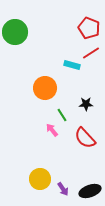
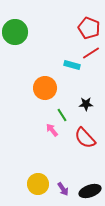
yellow circle: moved 2 px left, 5 px down
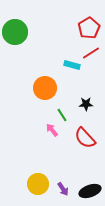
red pentagon: rotated 20 degrees clockwise
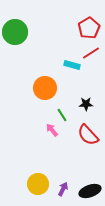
red semicircle: moved 3 px right, 3 px up
purple arrow: rotated 120 degrees counterclockwise
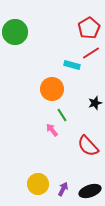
orange circle: moved 7 px right, 1 px down
black star: moved 9 px right, 1 px up; rotated 16 degrees counterclockwise
red semicircle: moved 11 px down
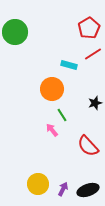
red line: moved 2 px right, 1 px down
cyan rectangle: moved 3 px left
black ellipse: moved 2 px left, 1 px up
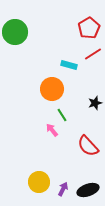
yellow circle: moved 1 px right, 2 px up
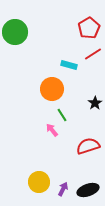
black star: rotated 16 degrees counterclockwise
red semicircle: rotated 115 degrees clockwise
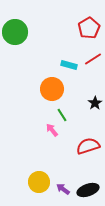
red line: moved 5 px down
purple arrow: rotated 80 degrees counterclockwise
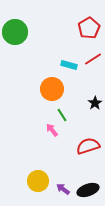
yellow circle: moved 1 px left, 1 px up
